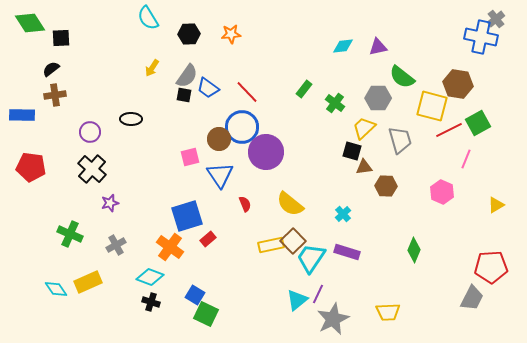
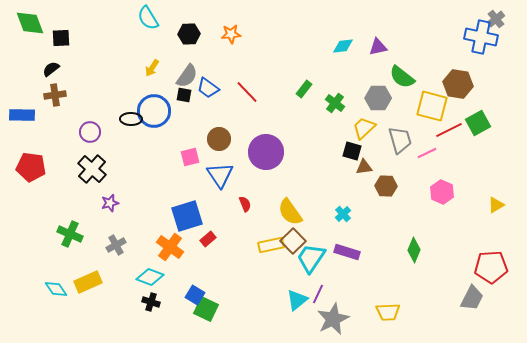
green diamond at (30, 23): rotated 12 degrees clockwise
blue circle at (242, 127): moved 88 px left, 16 px up
pink line at (466, 159): moved 39 px left, 6 px up; rotated 42 degrees clockwise
yellow semicircle at (290, 204): moved 8 px down; rotated 16 degrees clockwise
green square at (206, 314): moved 5 px up
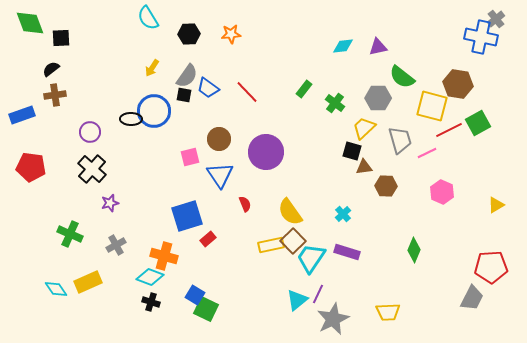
blue rectangle at (22, 115): rotated 20 degrees counterclockwise
orange cross at (170, 247): moved 6 px left, 9 px down; rotated 20 degrees counterclockwise
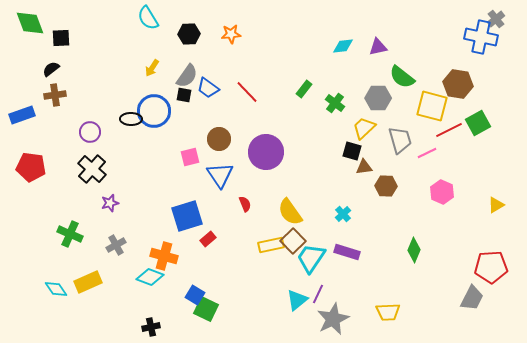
black cross at (151, 302): moved 25 px down; rotated 30 degrees counterclockwise
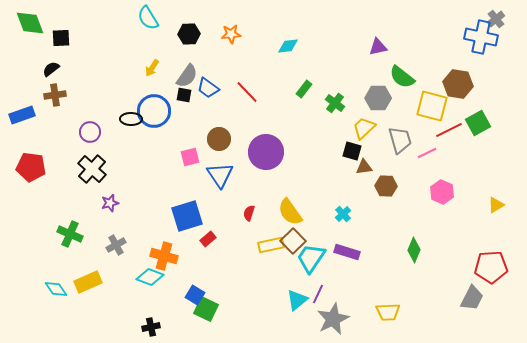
cyan diamond at (343, 46): moved 55 px left
red semicircle at (245, 204): moved 4 px right, 9 px down; rotated 140 degrees counterclockwise
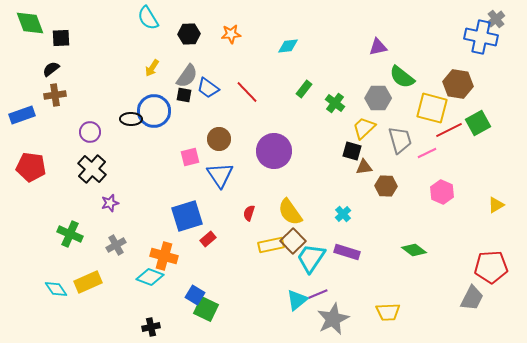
yellow square at (432, 106): moved 2 px down
purple circle at (266, 152): moved 8 px right, 1 px up
green diamond at (414, 250): rotated 75 degrees counterclockwise
purple line at (318, 294): rotated 42 degrees clockwise
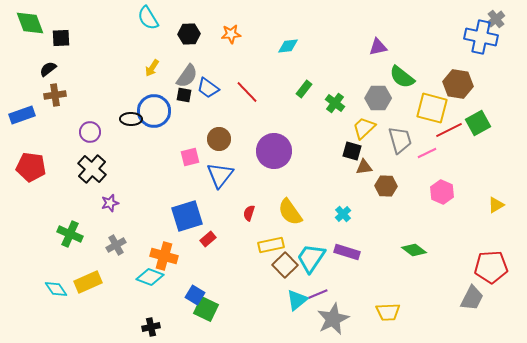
black semicircle at (51, 69): moved 3 px left
blue triangle at (220, 175): rotated 12 degrees clockwise
brown square at (293, 241): moved 8 px left, 24 px down
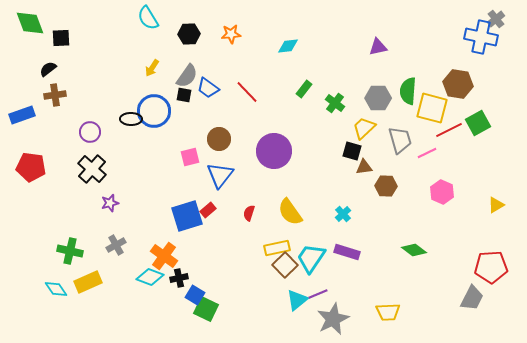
green semicircle at (402, 77): moved 6 px right, 14 px down; rotated 56 degrees clockwise
green cross at (70, 234): moved 17 px down; rotated 10 degrees counterclockwise
red rectangle at (208, 239): moved 29 px up
yellow rectangle at (271, 245): moved 6 px right, 3 px down
orange cross at (164, 256): rotated 20 degrees clockwise
black cross at (151, 327): moved 28 px right, 49 px up
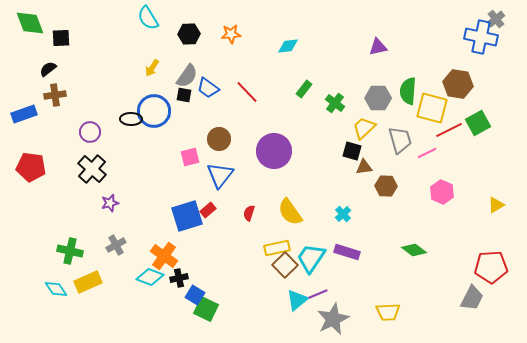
blue rectangle at (22, 115): moved 2 px right, 1 px up
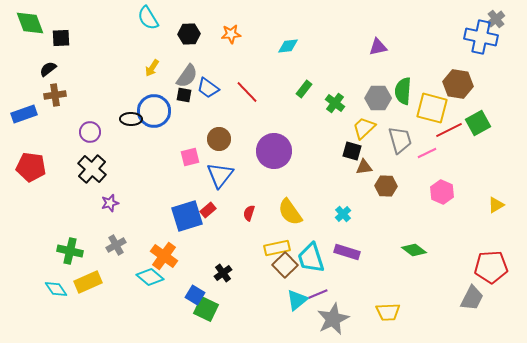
green semicircle at (408, 91): moved 5 px left
cyan trapezoid at (311, 258): rotated 52 degrees counterclockwise
cyan diamond at (150, 277): rotated 20 degrees clockwise
black cross at (179, 278): moved 44 px right, 5 px up; rotated 24 degrees counterclockwise
